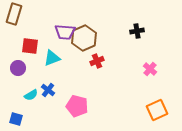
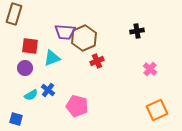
purple circle: moved 7 px right
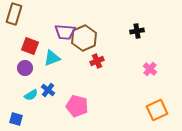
red square: rotated 12 degrees clockwise
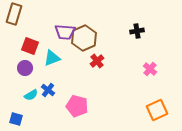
red cross: rotated 16 degrees counterclockwise
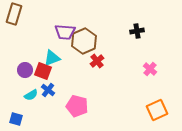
brown hexagon: moved 3 px down
red square: moved 13 px right, 25 px down
purple circle: moved 2 px down
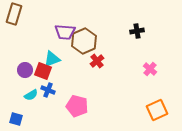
cyan triangle: moved 1 px down
blue cross: rotated 16 degrees counterclockwise
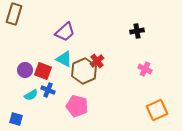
purple trapezoid: rotated 45 degrees counterclockwise
brown hexagon: moved 30 px down
cyan triangle: moved 12 px right; rotated 48 degrees clockwise
pink cross: moved 5 px left; rotated 16 degrees counterclockwise
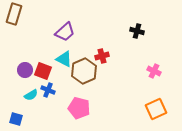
black cross: rotated 24 degrees clockwise
red cross: moved 5 px right, 5 px up; rotated 24 degrees clockwise
pink cross: moved 9 px right, 2 px down
pink pentagon: moved 2 px right, 2 px down
orange square: moved 1 px left, 1 px up
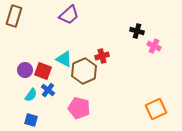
brown rectangle: moved 2 px down
purple trapezoid: moved 4 px right, 17 px up
pink cross: moved 25 px up
blue cross: rotated 16 degrees clockwise
cyan semicircle: rotated 24 degrees counterclockwise
blue square: moved 15 px right, 1 px down
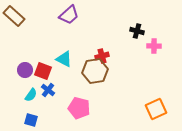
brown rectangle: rotated 65 degrees counterclockwise
pink cross: rotated 24 degrees counterclockwise
brown hexagon: moved 11 px right; rotated 15 degrees clockwise
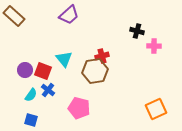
cyan triangle: rotated 24 degrees clockwise
